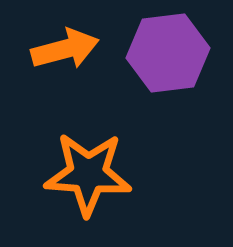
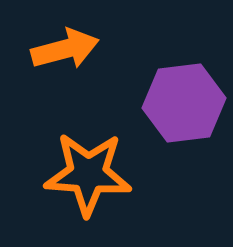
purple hexagon: moved 16 px right, 50 px down
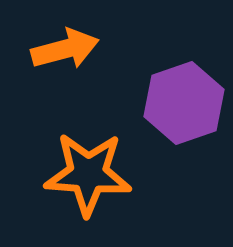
purple hexagon: rotated 12 degrees counterclockwise
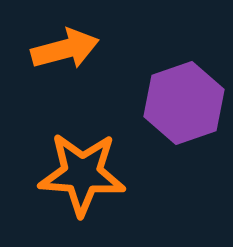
orange star: moved 6 px left
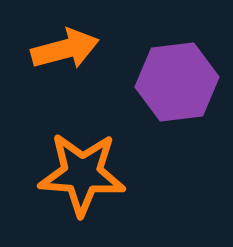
purple hexagon: moved 7 px left, 21 px up; rotated 12 degrees clockwise
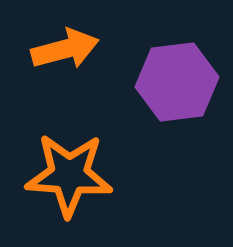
orange star: moved 13 px left, 1 px down
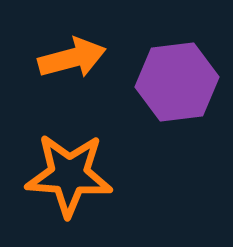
orange arrow: moved 7 px right, 9 px down
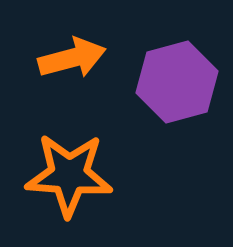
purple hexagon: rotated 8 degrees counterclockwise
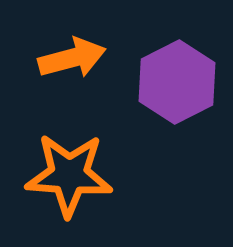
purple hexagon: rotated 12 degrees counterclockwise
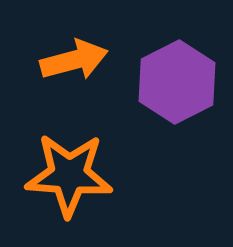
orange arrow: moved 2 px right, 2 px down
